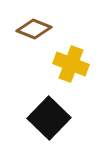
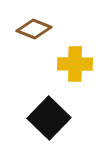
yellow cross: moved 4 px right; rotated 20 degrees counterclockwise
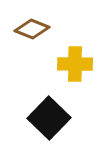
brown diamond: moved 2 px left
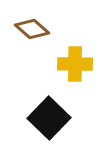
brown diamond: rotated 20 degrees clockwise
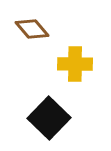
brown diamond: rotated 8 degrees clockwise
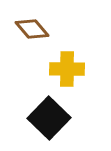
yellow cross: moved 8 px left, 5 px down
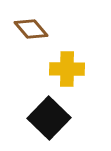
brown diamond: moved 1 px left
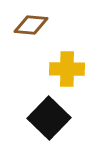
brown diamond: moved 4 px up; rotated 44 degrees counterclockwise
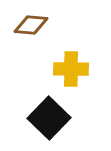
yellow cross: moved 4 px right
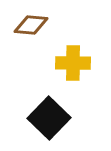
yellow cross: moved 2 px right, 6 px up
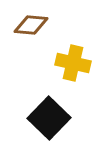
yellow cross: rotated 12 degrees clockwise
